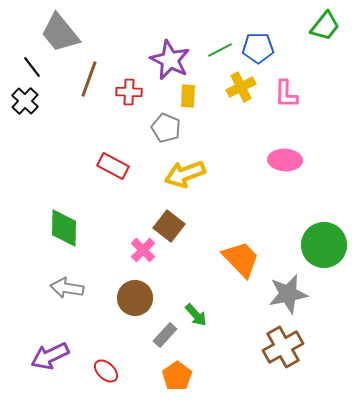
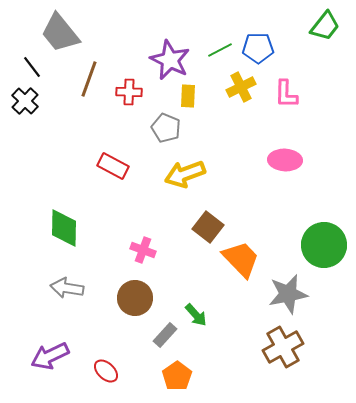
brown square: moved 39 px right, 1 px down
pink cross: rotated 25 degrees counterclockwise
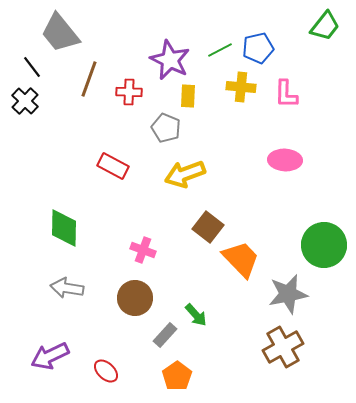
blue pentagon: rotated 12 degrees counterclockwise
yellow cross: rotated 32 degrees clockwise
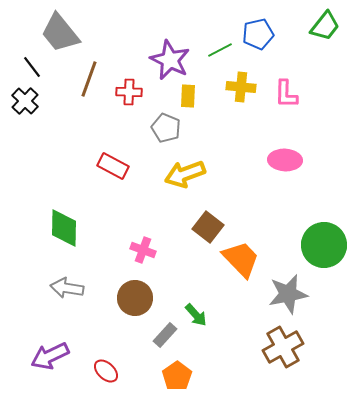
blue pentagon: moved 14 px up
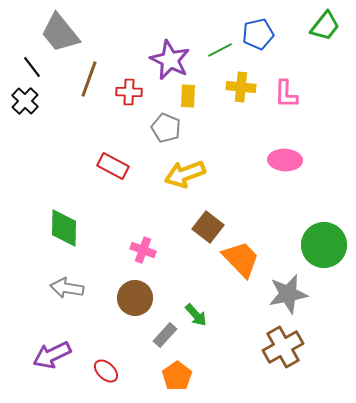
purple arrow: moved 2 px right, 1 px up
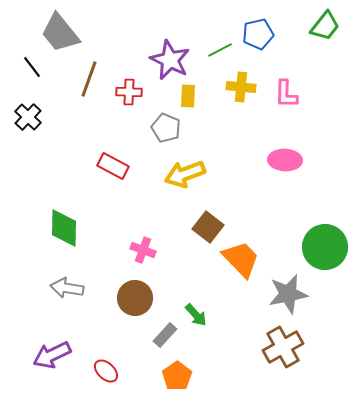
black cross: moved 3 px right, 16 px down
green circle: moved 1 px right, 2 px down
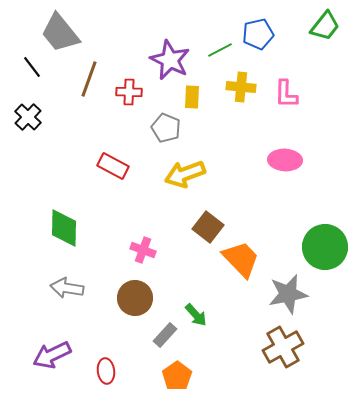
yellow rectangle: moved 4 px right, 1 px down
red ellipse: rotated 40 degrees clockwise
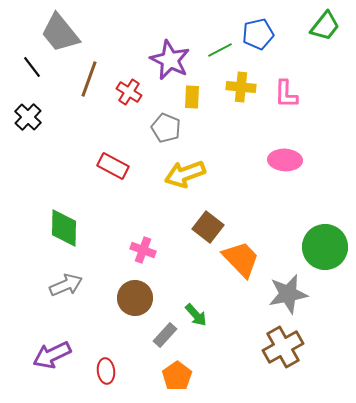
red cross: rotated 30 degrees clockwise
gray arrow: moved 1 px left, 3 px up; rotated 148 degrees clockwise
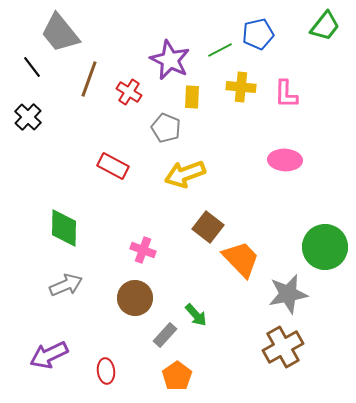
purple arrow: moved 3 px left
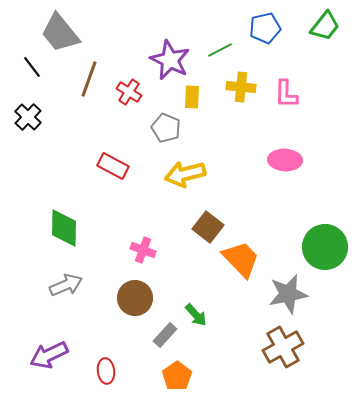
blue pentagon: moved 7 px right, 6 px up
yellow arrow: rotated 6 degrees clockwise
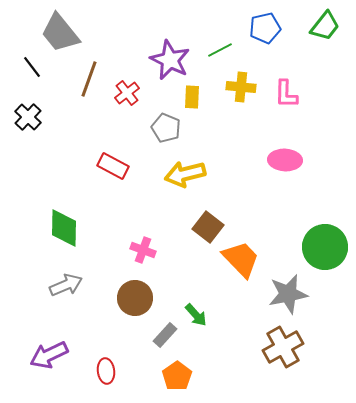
red cross: moved 2 px left, 1 px down; rotated 20 degrees clockwise
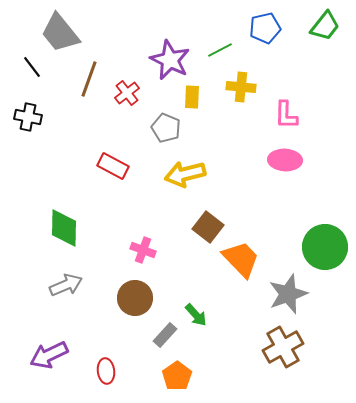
pink L-shape: moved 21 px down
black cross: rotated 32 degrees counterclockwise
gray star: rotated 9 degrees counterclockwise
